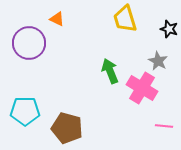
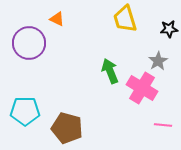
black star: rotated 24 degrees counterclockwise
gray star: rotated 12 degrees clockwise
pink line: moved 1 px left, 1 px up
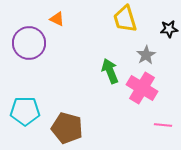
gray star: moved 12 px left, 6 px up
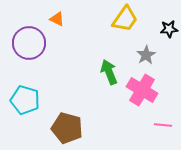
yellow trapezoid: rotated 128 degrees counterclockwise
green arrow: moved 1 px left, 1 px down
pink cross: moved 2 px down
cyan pentagon: moved 11 px up; rotated 16 degrees clockwise
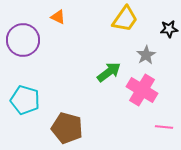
orange triangle: moved 1 px right, 2 px up
purple circle: moved 6 px left, 3 px up
green arrow: rotated 75 degrees clockwise
pink line: moved 1 px right, 2 px down
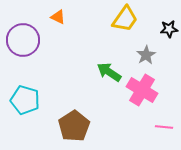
green arrow: rotated 110 degrees counterclockwise
brown pentagon: moved 7 px right, 2 px up; rotated 24 degrees clockwise
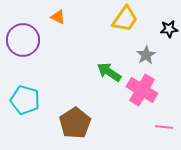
brown pentagon: moved 1 px right, 3 px up
